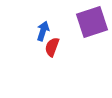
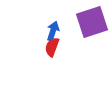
blue arrow: moved 10 px right
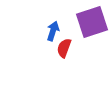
red semicircle: moved 12 px right, 1 px down
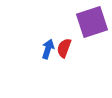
blue arrow: moved 5 px left, 18 px down
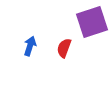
blue arrow: moved 18 px left, 3 px up
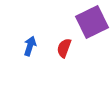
purple square: rotated 8 degrees counterclockwise
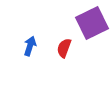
purple square: moved 1 px down
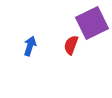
red semicircle: moved 7 px right, 3 px up
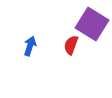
purple square: moved 1 px down; rotated 32 degrees counterclockwise
